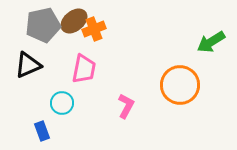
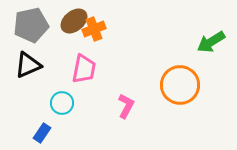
gray pentagon: moved 12 px left
blue rectangle: moved 2 px down; rotated 54 degrees clockwise
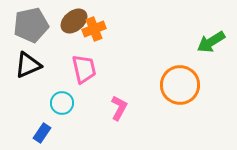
pink trapezoid: rotated 24 degrees counterclockwise
pink L-shape: moved 7 px left, 2 px down
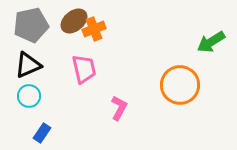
cyan circle: moved 33 px left, 7 px up
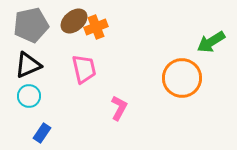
orange cross: moved 2 px right, 2 px up
orange circle: moved 2 px right, 7 px up
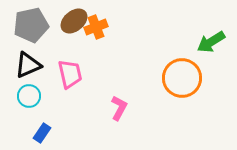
pink trapezoid: moved 14 px left, 5 px down
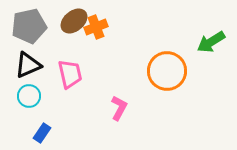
gray pentagon: moved 2 px left, 1 px down
orange circle: moved 15 px left, 7 px up
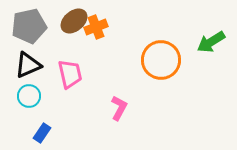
orange circle: moved 6 px left, 11 px up
